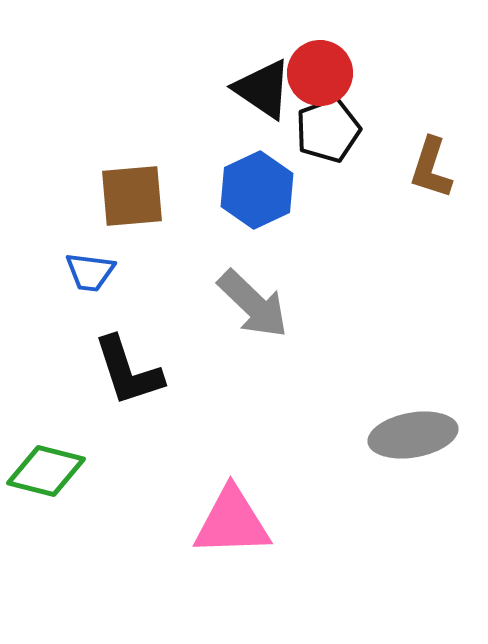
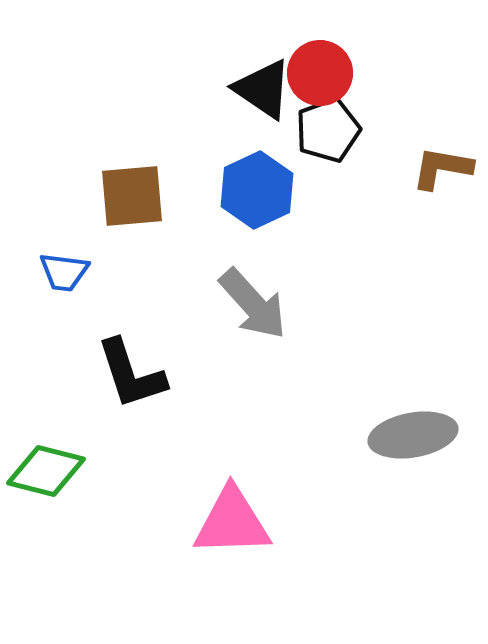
brown L-shape: moved 11 px right; rotated 82 degrees clockwise
blue trapezoid: moved 26 px left
gray arrow: rotated 4 degrees clockwise
black L-shape: moved 3 px right, 3 px down
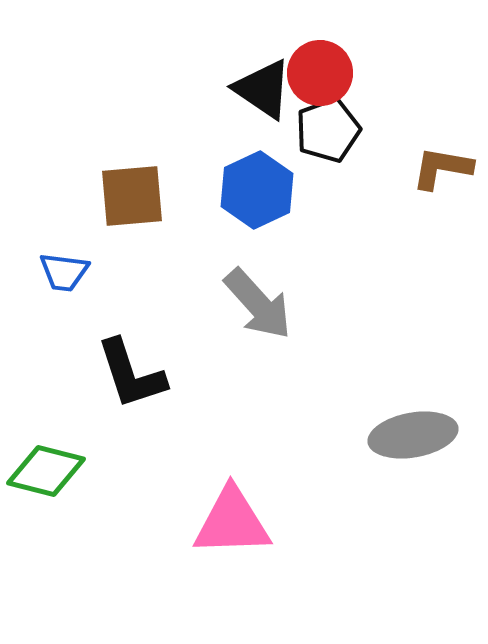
gray arrow: moved 5 px right
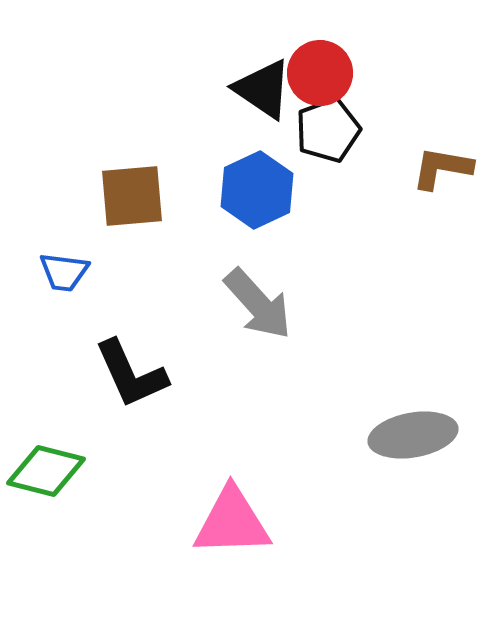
black L-shape: rotated 6 degrees counterclockwise
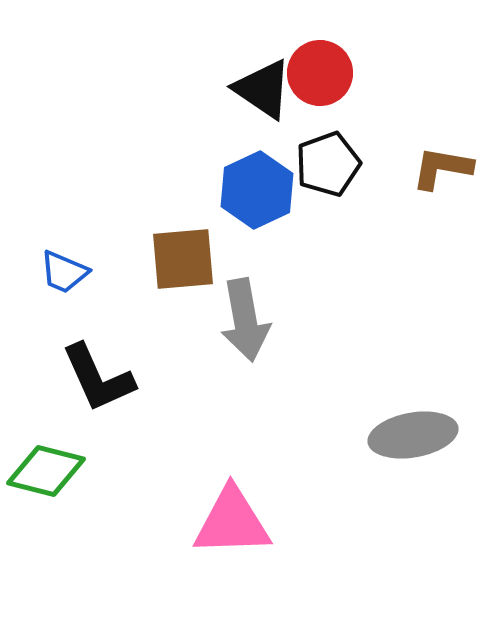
black pentagon: moved 34 px down
brown square: moved 51 px right, 63 px down
blue trapezoid: rotated 16 degrees clockwise
gray arrow: moved 13 px left, 16 px down; rotated 32 degrees clockwise
black L-shape: moved 33 px left, 4 px down
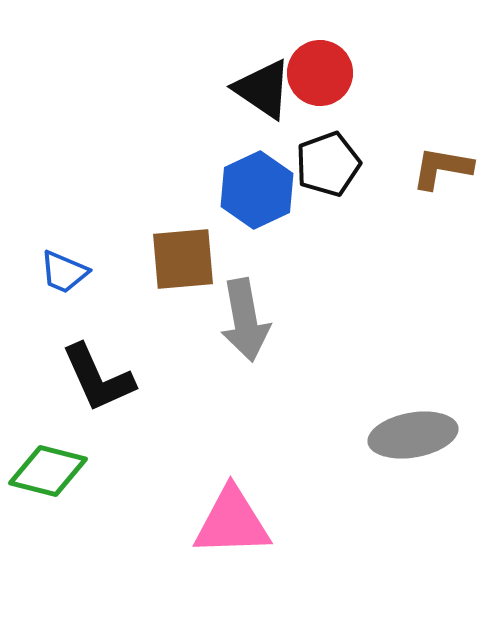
green diamond: moved 2 px right
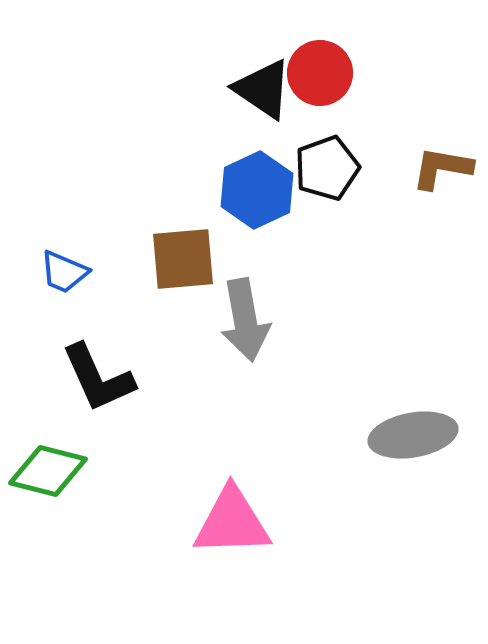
black pentagon: moved 1 px left, 4 px down
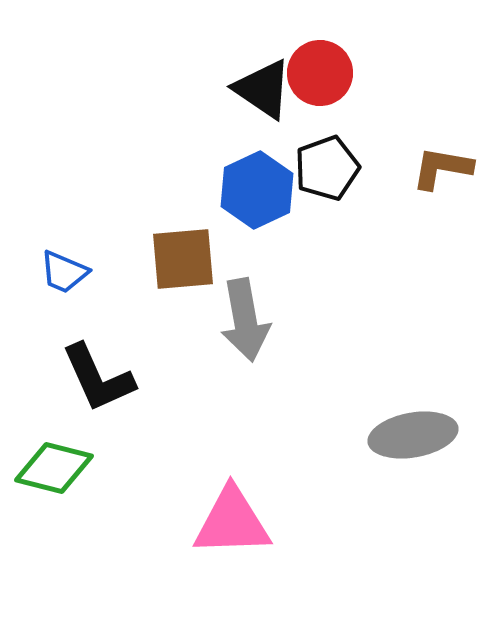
green diamond: moved 6 px right, 3 px up
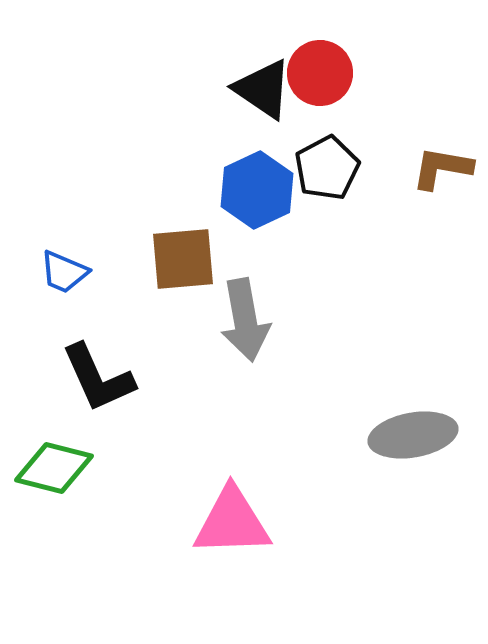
black pentagon: rotated 8 degrees counterclockwise
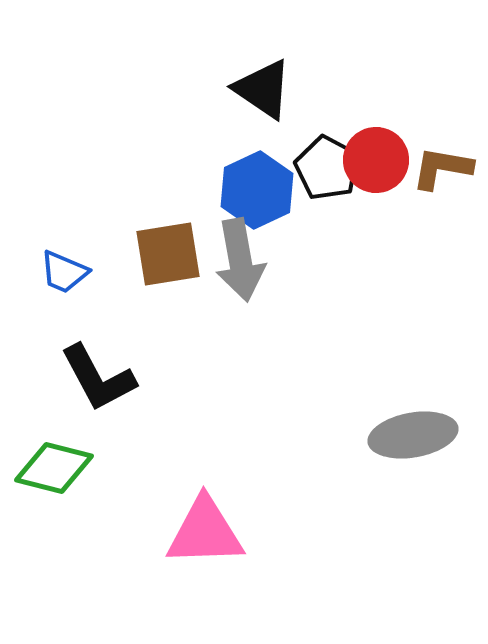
red circle: moved 56 px right, 87 px down
black pentagon: rotated 16 degrees counterclockwise
brown square: moved 15 px left, 5 px up; rotated 4 degrees counterclockwise
gray arrow: moved 5 px left, 60 px up
black L-shape: rotated 4 degrees counterclockwise
pink triangle: moved 27 px left, 10 px down
